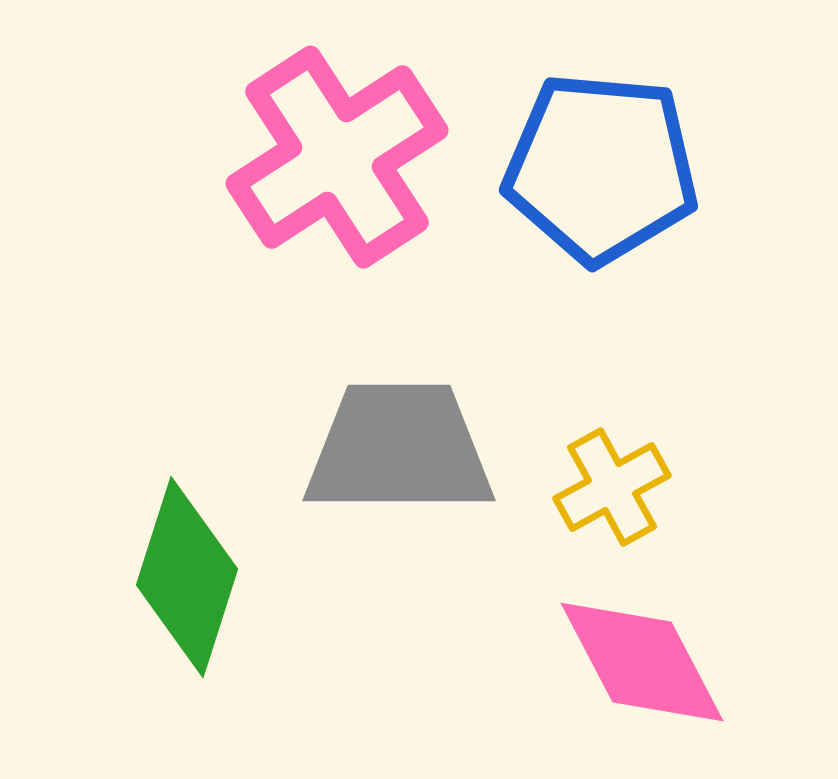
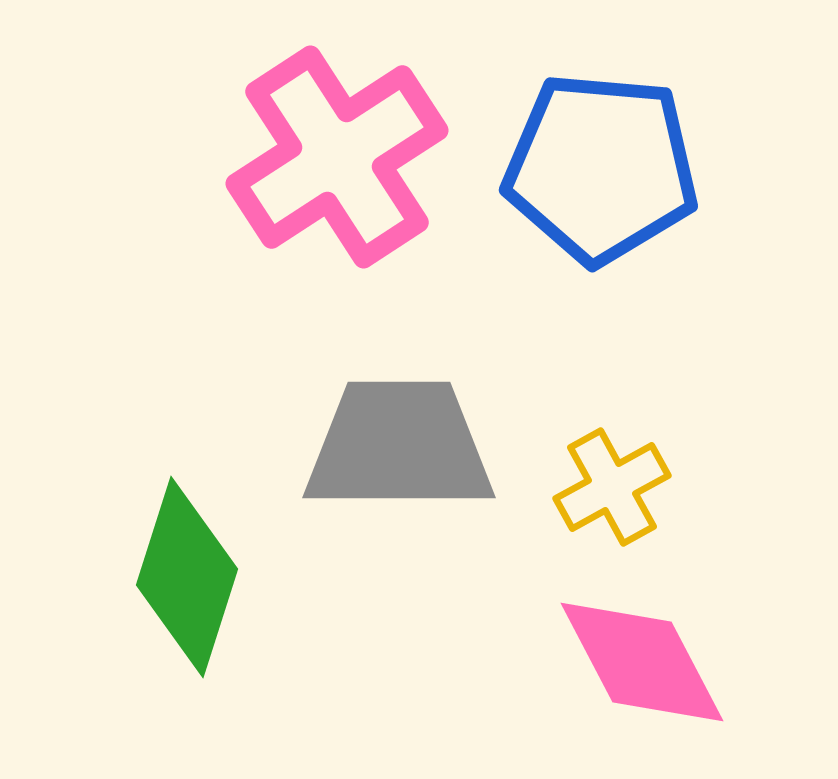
gray trapezoid: moved 3 px up
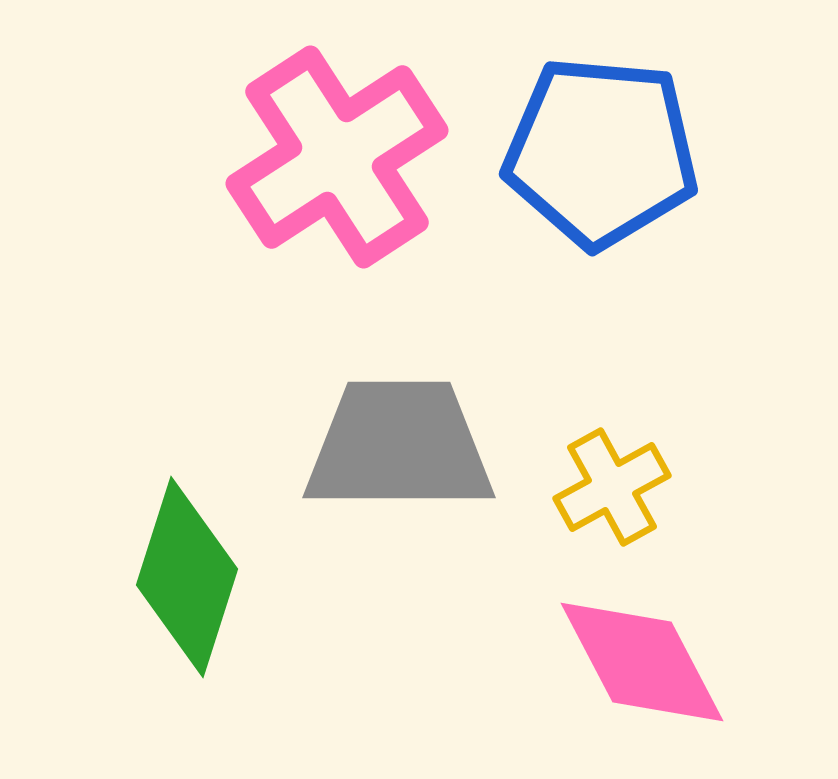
blue pentagon: moved 16 px up
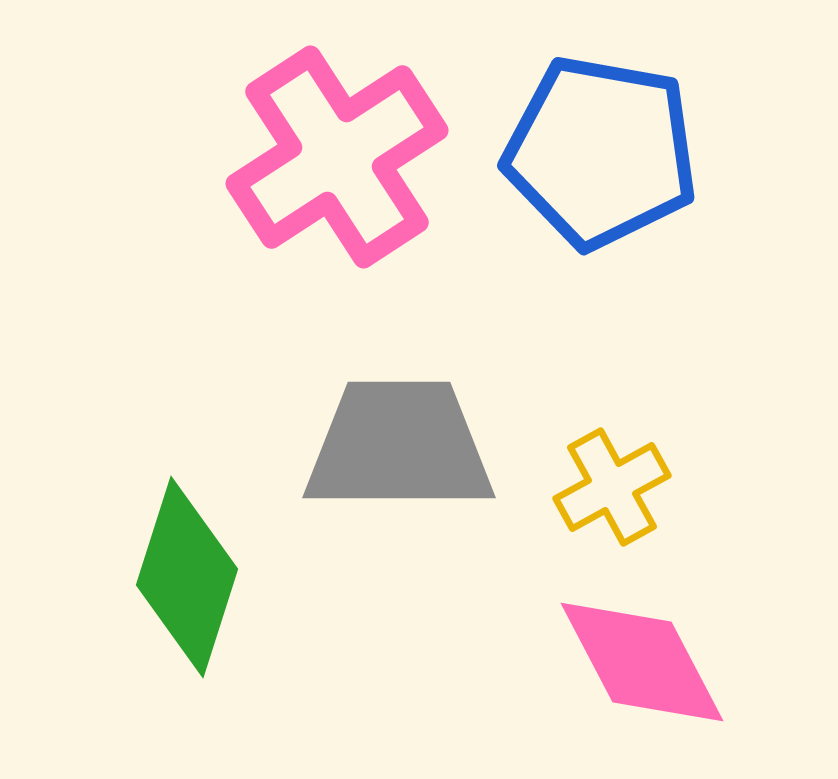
blue pentagon: rotated 5 degrees clockwise
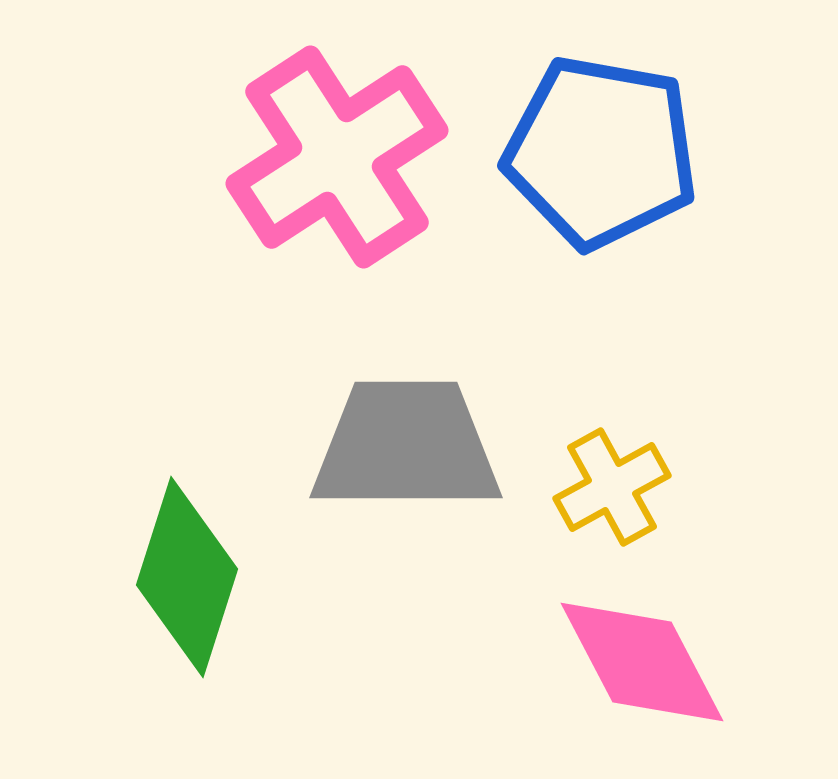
gray trapezoid: moved 7 px right
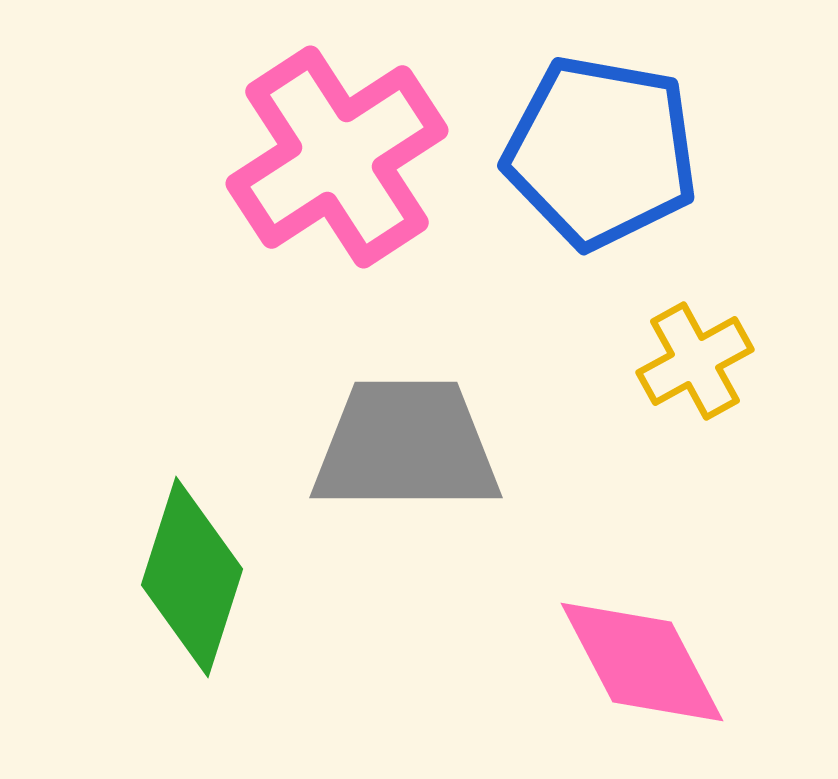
yellow cross: moved 83 px right, 126 px up
green diamond: moved 5 px right
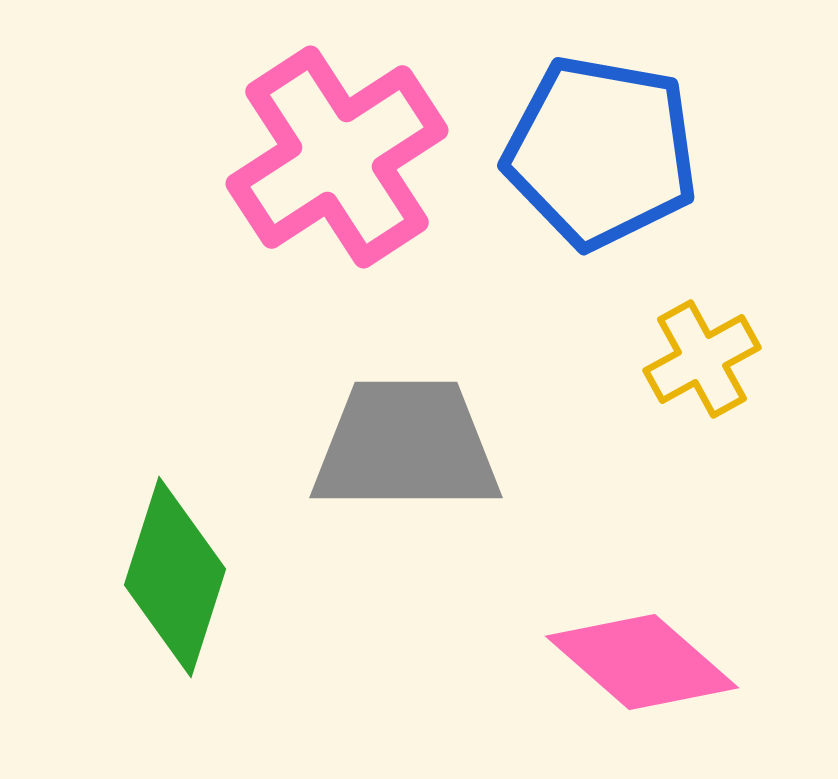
yellow cross: moved 7 px right, 2 px up
green diamond: moved 17 px left
pink diamond: rotated 21 degrees counterclockwise
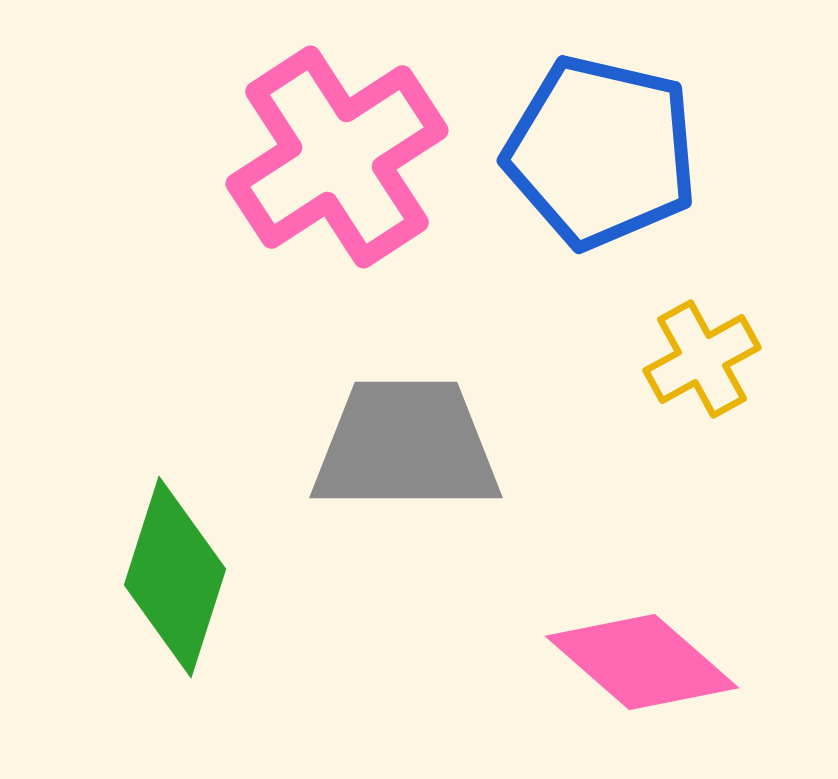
blue pentagon: rotated 3 degrees clockwise
